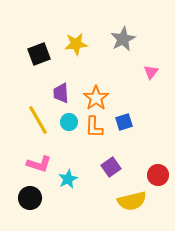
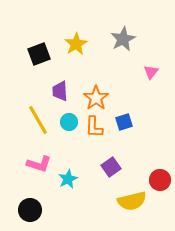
yellow star: rotated 25 degrees counterclockwise
purple trapezoid: moved 1 px left, 2 px up
red circle: moved 2 px right, 5 px down
black circle: moved 12 px down
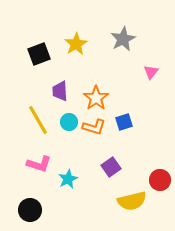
orange L-shape: rotated 75 degrees counterclockwise
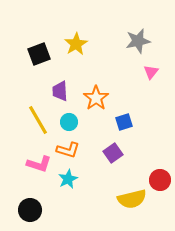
gray star: moved 15 px right, 2 px down; rotated 15 degrees clockwise
orange L-shape: moved 26 px left, 23 px down
purple square: moved 2 px right, 14 px up
yellow semicircle: moved 2 px up
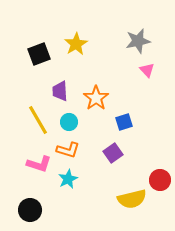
pink triangle: moved 4 px left, 2 px up; rotated 21 degrees counterclockwise
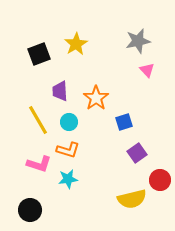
purple square: moved 24 px right
cyan star: rotated 18 degrees clockwise
